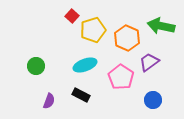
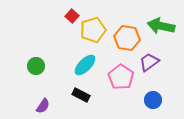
orange hexagon: rotated 15 degrees counterclockwise
cyan ellipse: rotated 25 degrees counterclockwise
purple semicircle: moved 6 px left, 5 px down; rotated 14 degrees clockwise
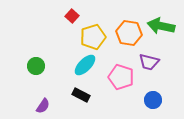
yellow pentagon: moved 7 px down
orange hexagon: moved 2 px right, 5 px up
purple trapezoid: rotated 130 degrees counterclockwise
pink pentagon: rotated 15 degrees counterclockwise
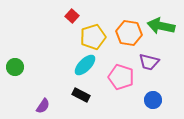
green circle: moved 21 px left, 1 px down
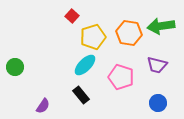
green arrow: rotated 20 degrees counterclockwise
purple trapezoid: moved 8 px right, 3 px down
black rectangle: rotated 24 degrees clockwise
blue circle: moved 5 px right, 3 px down
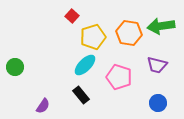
pink pentagon: moved 2 px left
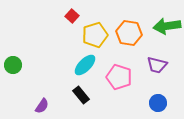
green arrow: moved 6 px right
yellow pentagon: moved 2 px right, 2 px up
green circle: moved 2 px left, 2 px up
purple semicircle: moved 1 px left
